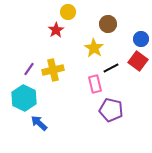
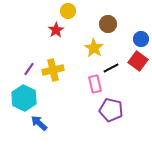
yellow circle: moved 1 px up
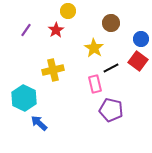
brown circle: moved 3 px right, 1 px up
purple line: moved 3 px left, 39 px up
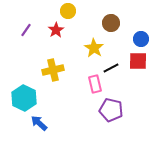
red square: rotated 36 degrees counterclockwise
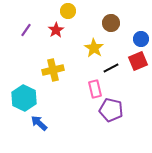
red square: rotated 24 degrees counterclockwise
pink rectangle: moved 5 px down
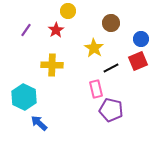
yellow cross: moved 1 px left, 5 px up; rotated 15 degrees clockwise
pink rectangle: moved 1 px right
cyan hexagon: moved 1 px up
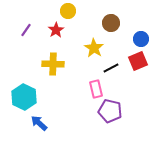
yellow cross: moved 1 px right, 1 px up
purple pentagon: moved 1 px left, 1 px down
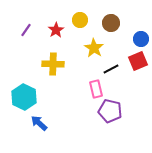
yellow circle: moved 12 px right, 9 px down
black line: moved 1 px down
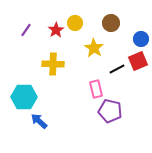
yellow circle: moved 5 px left, 3 px down
black line: moved 6 px right
cyan hexagon: rotated 25 degrees counterclockwise
blue arrow: moved 2 px up
